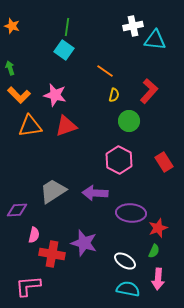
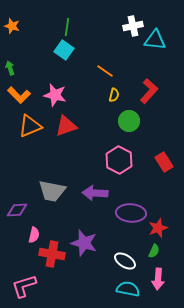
orange triangle: rotated 15 degrees counterclockwise
gray trapezoid: moved 1 px left; rotated 136 degrees counterclockwise
pink L-shape: moved 4 px left; rotated 12 degrees counterclockwise
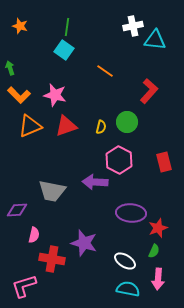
orange star: moved 8 px right
yellow semicircle: moved 13 px left, 32 px down
green circle: moved 2 px left, 1 px down
red rectangle: rotated 18 degrees clockwise
purple arrow: moved 11 px up
red cross: moved 5 px down
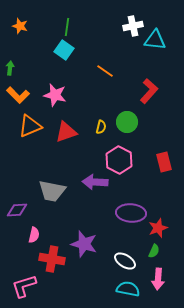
green arrow: rotated 24 degrees clockwise
orange L-shape: moved 1 px left
red triangle: moved 6 px down
purple star: moved 1 px down
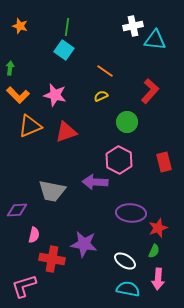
red L-shape: moved 1 px right
yellow semicircle: moved 31 px up; rotated 128 degrees counterclockwise
purple star: rotated 8 degrees counterclockwise
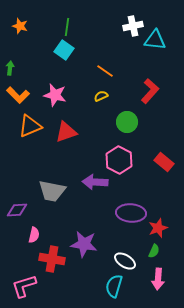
red rectangle: rotated 36 degrees counterclockwise
cyan semicircle: moved 14 px left, 3 px up; rotated 85 degrees counterclockwise
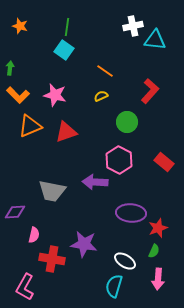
purple diamond: moved 2 px left, 2 px down
pink L-shape: moved 1 px right, 1 px down; rotated 44 degrees counterclockwise
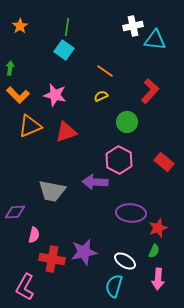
orange star: rotated 21 degrees clockwise
purple star: moved 8 px down; rotated 20 degrees counterclockwise
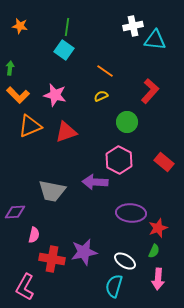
orange star: rotated 28 degrees counterclockwise
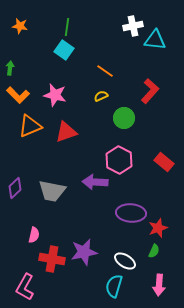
green circle: moved 3 px left, 4 px up
purple diamond: moved 24 px up; rotated 40 degrees counterclockwise
pink arrow: moved 1 px right, 6 px down
